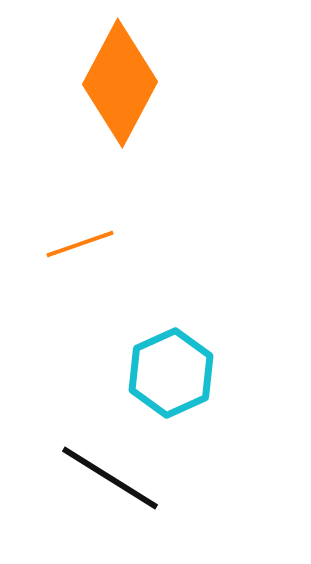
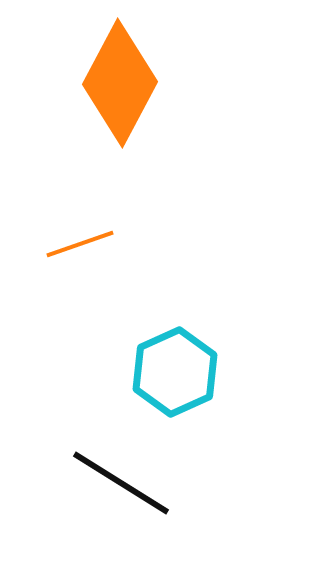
cyan hexagon: moved 4 px right, 1 px up
black line: moved 11 px right, 5 px down
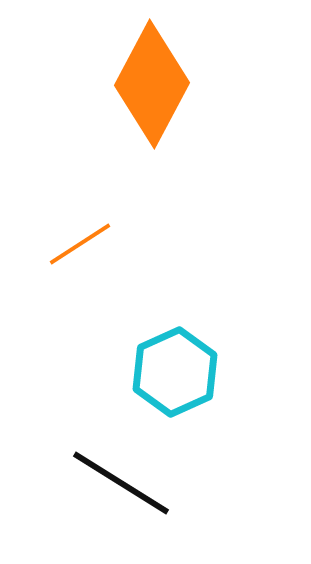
orange diamond: moved 32 px right, 1 px down
orange line: rotated 14 degrees counterclockwise
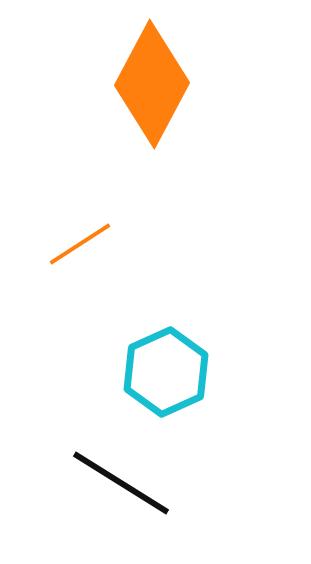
cyan hexagon: moved 9 px left
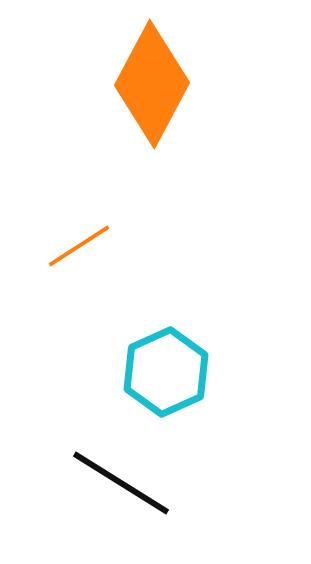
orange line: moved 1 px left, 2 px down
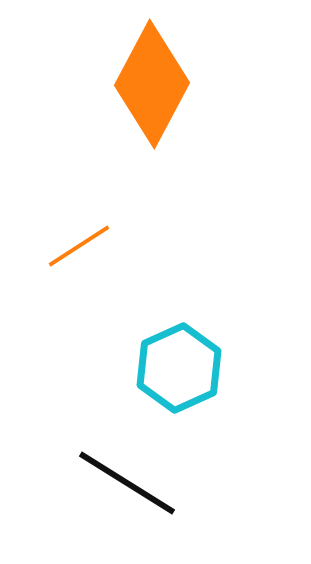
cyan hexagon: moved 13 px right, 4 px up
black line: moved 6 px right
